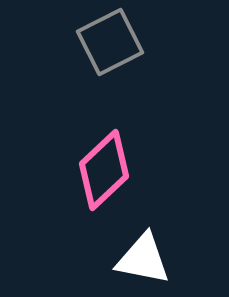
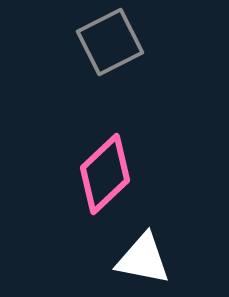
pink diamond: moved 1 px right, 4 px down
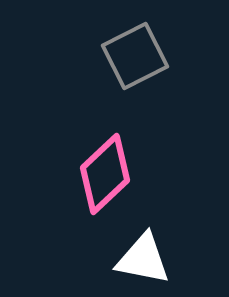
gray square: moved 25 px right, 14 px down
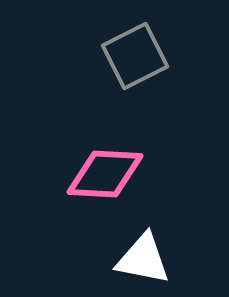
pink diamond: rotated 46 degrees clockwise
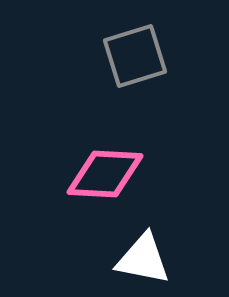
gray square: rotated 10 degrees clockwise
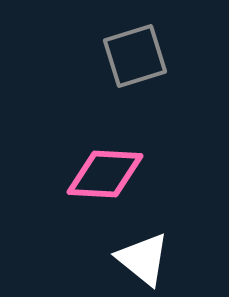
white triangle: rotated 28 degrees clockwise
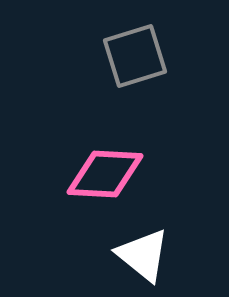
white triangle: moved 4 px up
